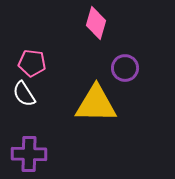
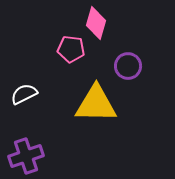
pink pentagon: moved 39 px right, 14 px up
purple circle: moved 3 px right, 2 px up
white semicircle: rotated 96 degrees clockwise
purple cross: moved 3 px left, 2 px down; rotated 20 degrees counterclockwise
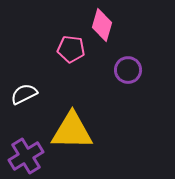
pink diamond: moved 6 px right, 2 px down
purple circle: moved 4 px down
yellow triangle: moved 24 px left, 27 px down
purple cross: rotated 12 degrees counterclockwise
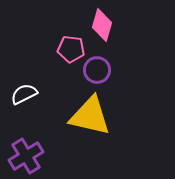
purple circle: moved 31 px left
yellow triangle: moved 18 px right, 15 px up; rotated 12 degrees clockwise
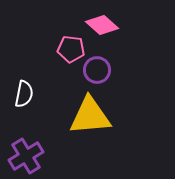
pink diamond: rotated 64 degrees counterclockwise
white semicircle: rotated 128 degrees clockwise
yellow triangle: rotated 18 degrees counterclockwise
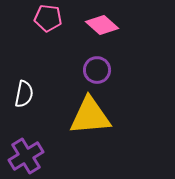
pink pentagon: moved 23 px left, 31 px up
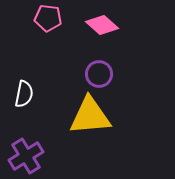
purple circle: moved 2 px right, 4 px down
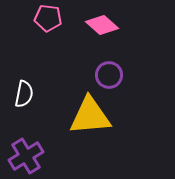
purple circle: moved 10 px right, 1 px down
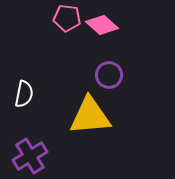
pink pentagon: moved 19 px right
purple cross: moved 4 px right
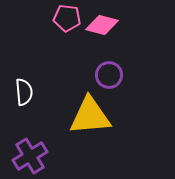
pink diamond: rotated 28 degrees counterclockwise
white semicircle: moved 2 px up; rotated 16 degrees counterclockwise
